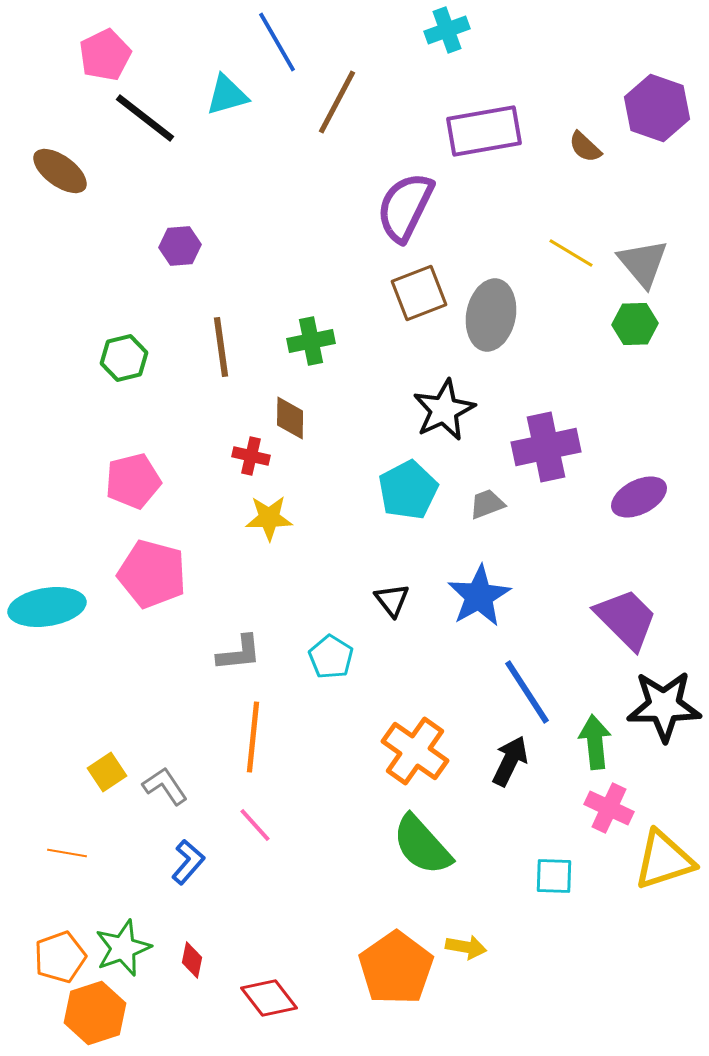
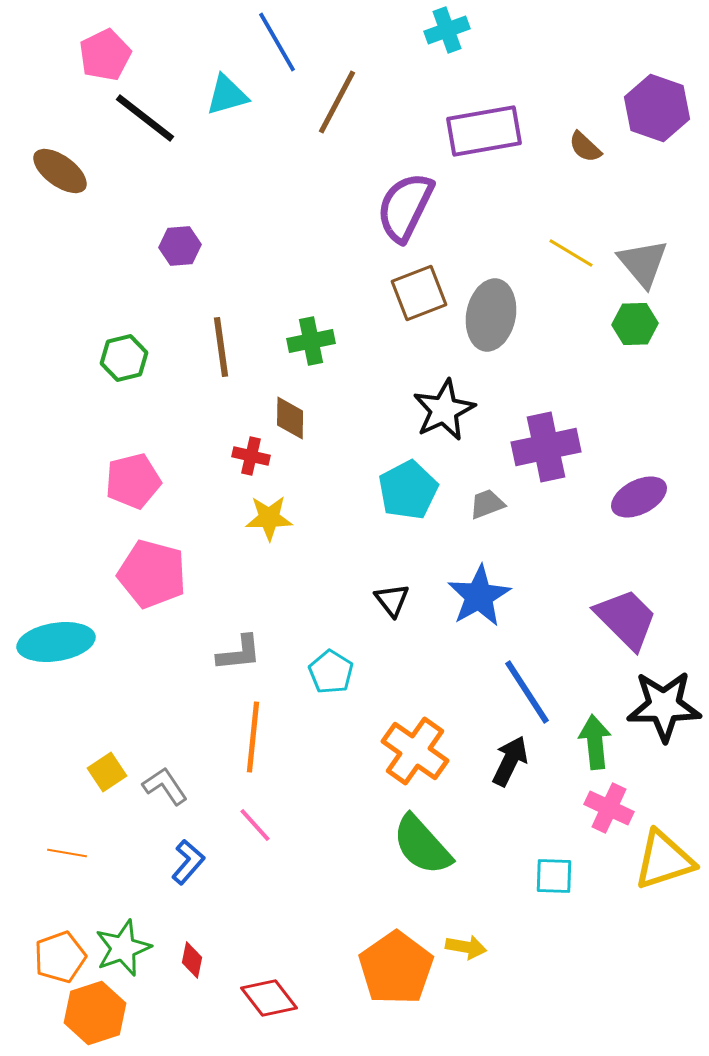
cyan ellipse at (47, 607): moved 9 px right, 35 px down
cyan pentagon at (331, 657): moved 15 px down
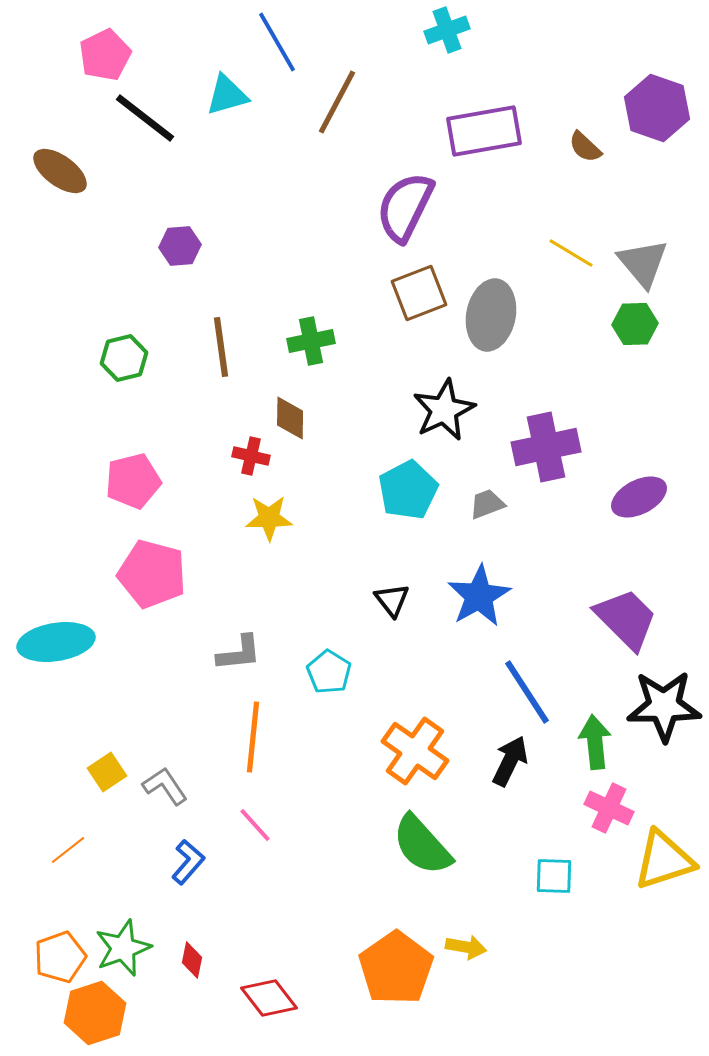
cyan pentagon at (331, 672): moved 2 px left
orange line at (67, 853): moved 1 px right, 3 px up; rotated 48 degrees counterclockwise
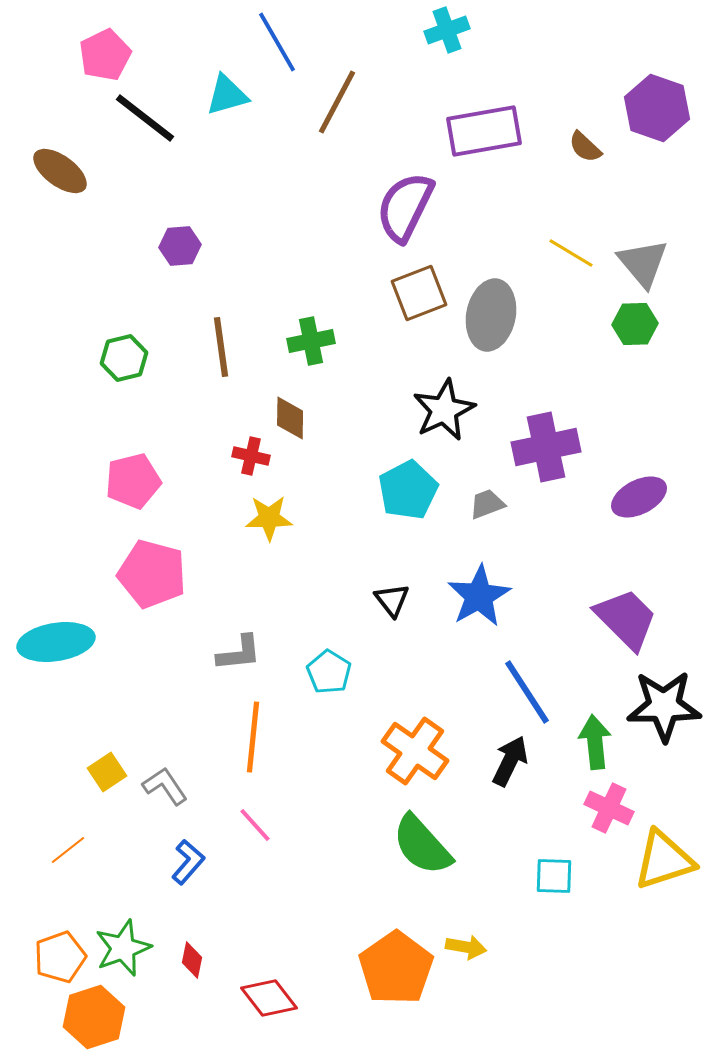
orange hexagon at (95, 1013): moved 1 px left, 4 px down
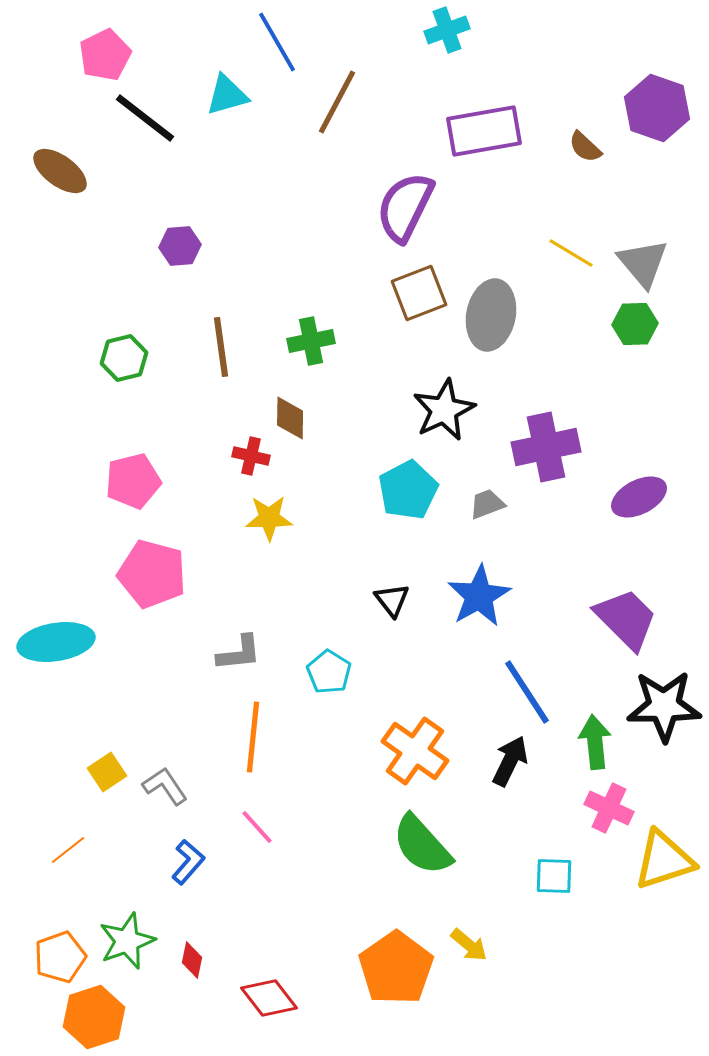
pink line at (255, 825): moved 2 px right, 2 px down
yellow arrow at (466, 947): moved 3 px right, 2 px up; rotated 30 degrees clockwise
green star at (123, 948): moved 4 px right, 7 px up
